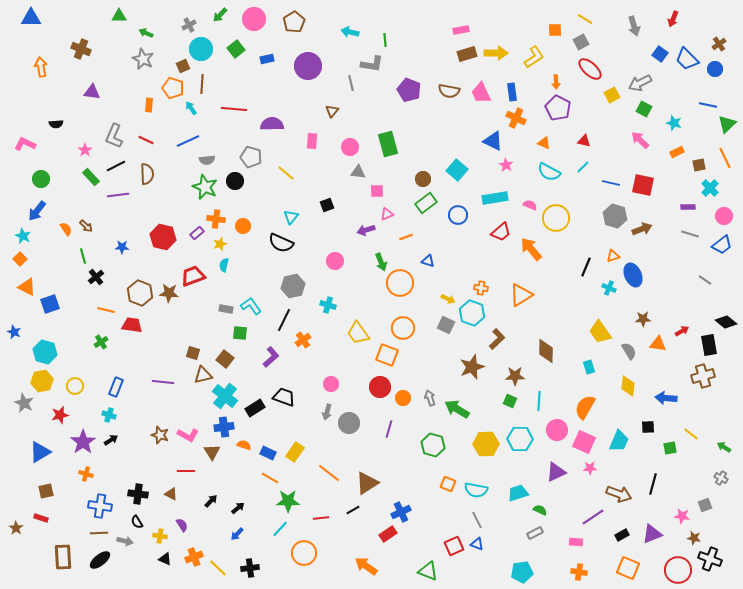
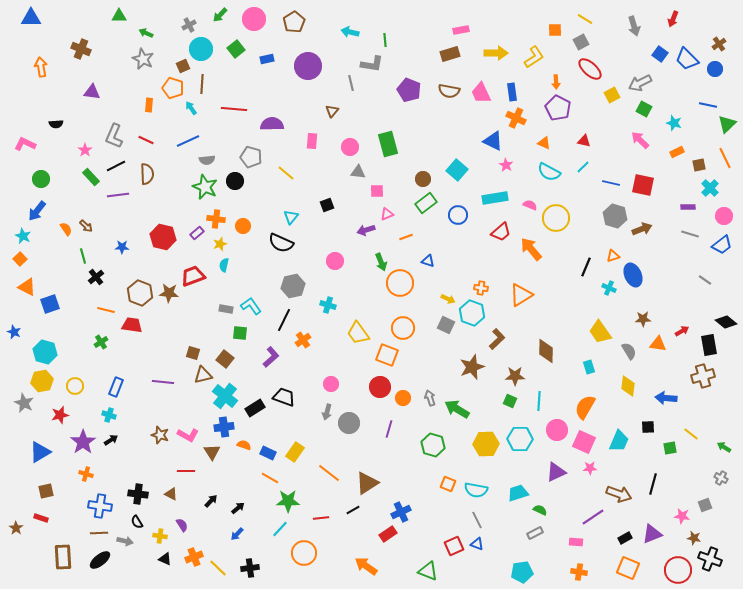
brown rectangle at (467, 54): moved 17 px left
black rectangle at (622, 535): moved 3 px right, 3 px down
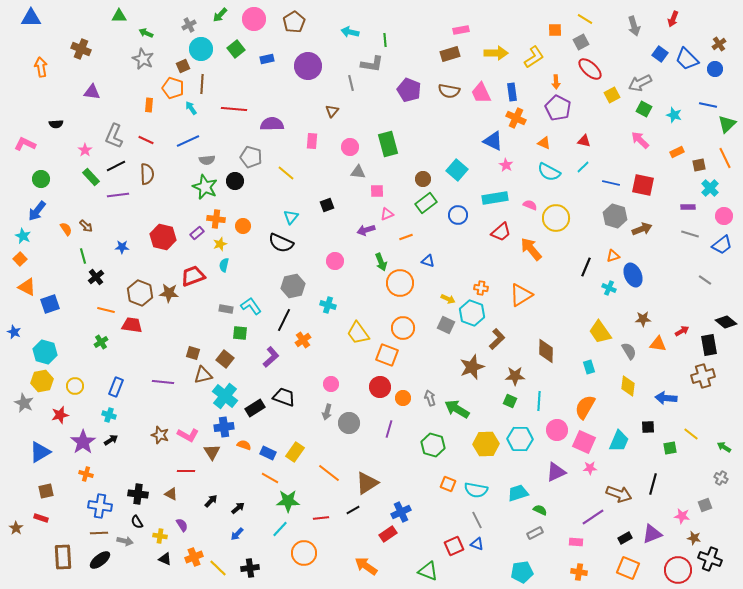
cyan star at (674, 123): moved 8 px up
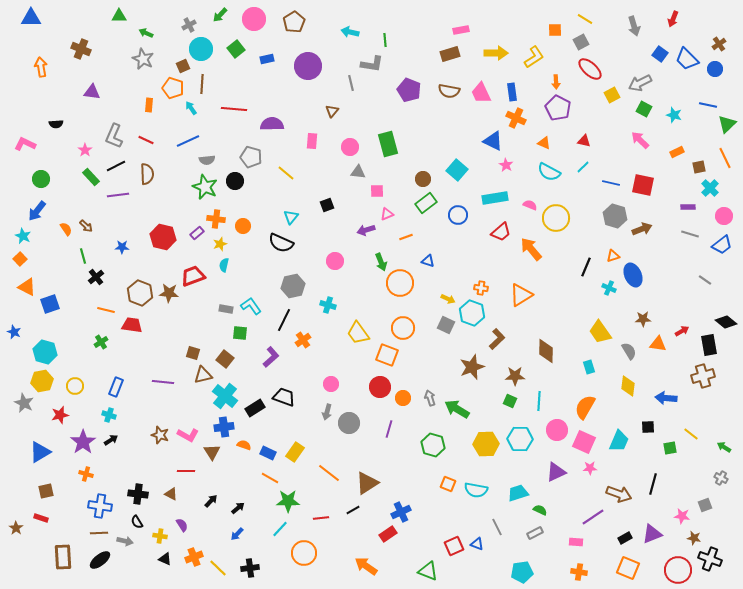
brown square at (699, 165): moved 2 px down
gray line at (477, 520): moved 20 px right, 7 px down
